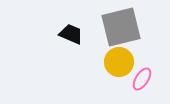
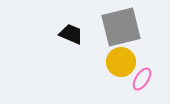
yellow circle: moved 2 px right
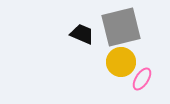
black trapezoid: moved 11 px right
